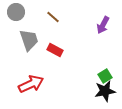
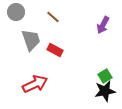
gray trapezoid: moved 2 px right
red arrow: moved 4 px right
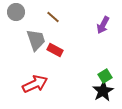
gray trapezoid: moved 5 px right
black star: moved 2 px left; rotated 20 degrees counterclockwise
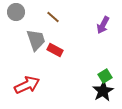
red arrow: moved 8 px left, 1 px down
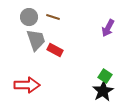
gray circle: moved 13 px right, 5 px down
brown line: rotated 24 degrees counterclockwise
purple arrow: moved 5 px right, 3 px down
green square: rotated 24 degrees counterclockwise
red arrow: rotated 25 degrees clockwise
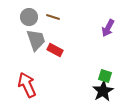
green square: rotated 16 degrees counterclockwise
red arrow: rotated 115 degrees counterclockwise
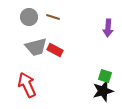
purple arrow: rotated 24 degrees counterclockwise
gray trapezoid: moved 7 px down; rotated 95 degrees clockwise
black star: rotated 15 degrees clockwise
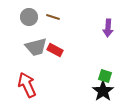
black star: rotated 20 degrees counterclockwise
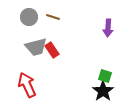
red rectangle: moved 3 px left; rotated 28 degrees clockwise
